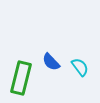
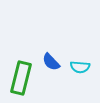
cyan semicircle: rotated 132 degrees clockwise
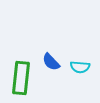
green rectangle: rotated 8 degrees counterclockwise
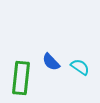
cyan semicircle: rotated 150 degrees counterclockwise
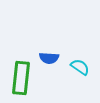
blue semicircle: moved 2 px left, 4 px up; rotated 42 degrees counterclockwise
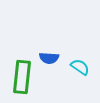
green rectangle: moved 1 px right, 1 px up
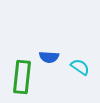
blue semicircle: moved 1 px up
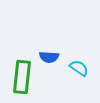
cyan semicircle: moved 1 px left, 1 px down
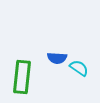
blue semicircle: moved 8 px right, 1 px down
